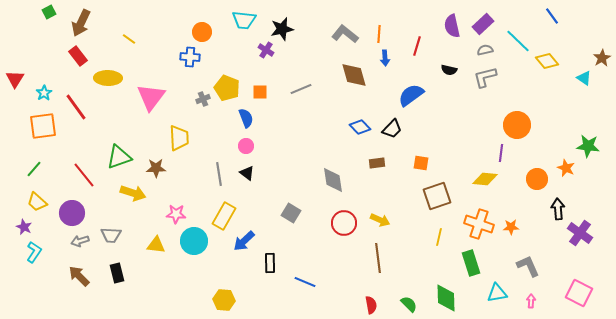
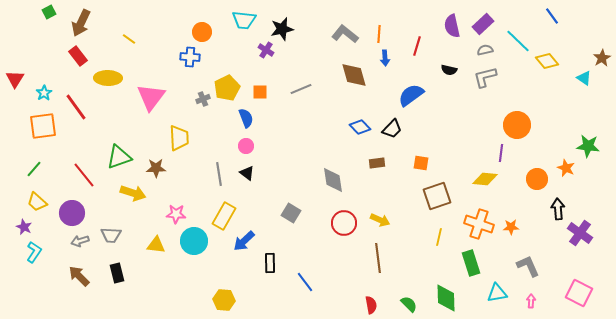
yellow pentagon at (227, 88): rotated 25 degrees clockwise
blue line at (305, 282): rotated 30 degrees clockwise
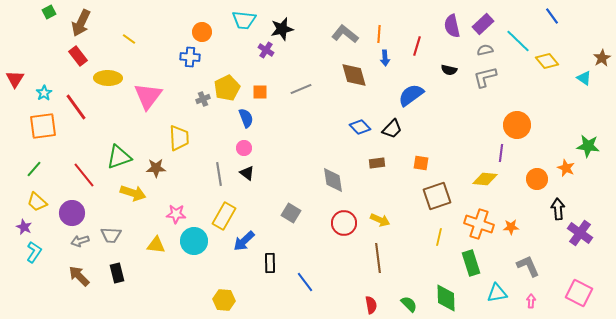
pink triangle at (151, 97): moved 3 px left, 1 px up
pink circle at (246, 146): moved 2 px left, 2 px down
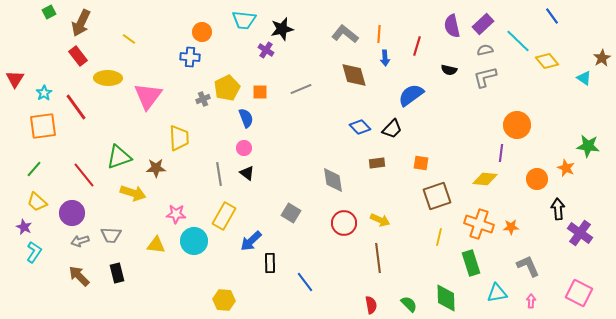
blue arrow at (244, 241): moved 7 px right
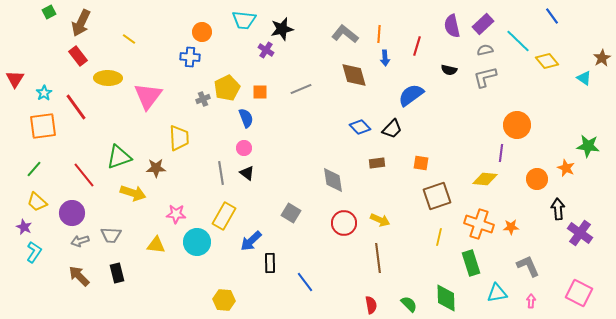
gray line at (219, 174): moved 2 px right, 1 px up
cyan circle at (194, 241): moved 3 px right, 1 px down
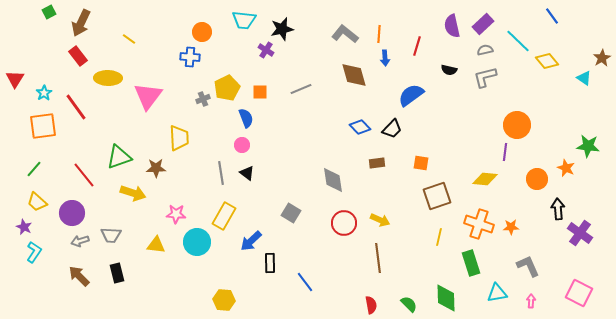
pink circle at (244, 148): moved 2 px left, 3 px up
purple line at (501, 153): moved 4 px right, 1 px up
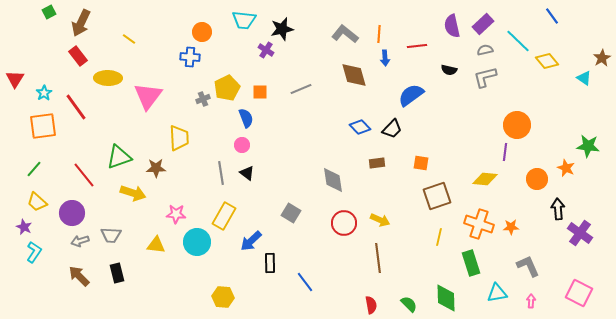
red line at (417, 46): rotated 66 degrees clockwise
yellow hexagon at (224, 300): moved 1 px left, 3 px up
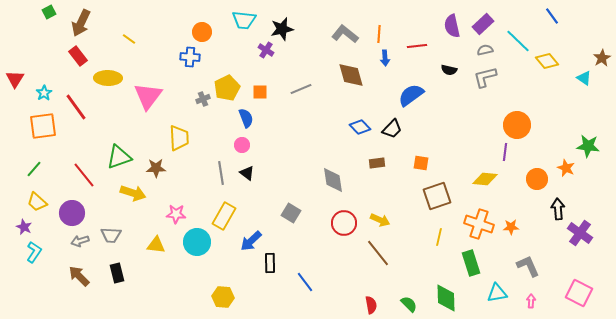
brown diamond at (354, 75): moved 3 px left
brown line at (378, 258): moved 5 px up; rotated 32 degrees counterclockwise
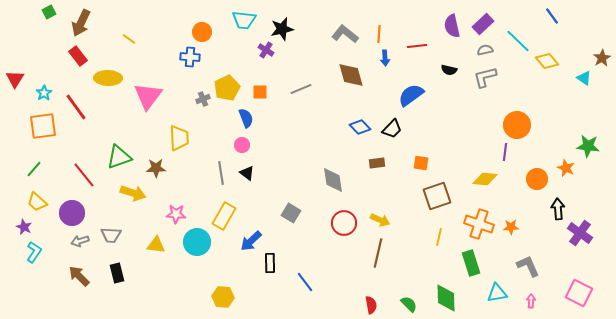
brown line at (378, 253): rotated 52 degrees clockwise
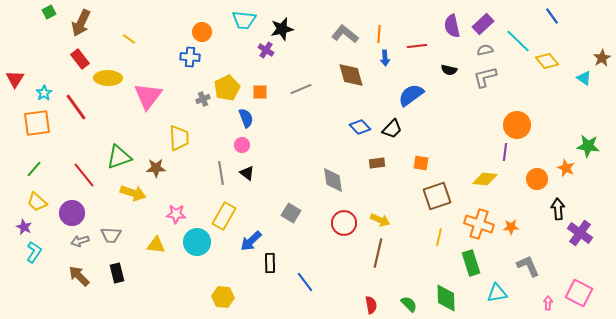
red rectangle at (78, 56): moved 2 px right, 3 px down
orange square at (43, 126): moved 6 px left, 3 px up
pink arrow at (531, 301): moved 17 px right, 2 px down
